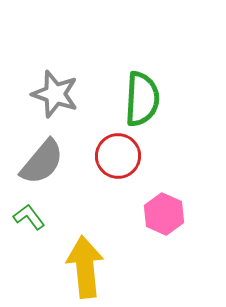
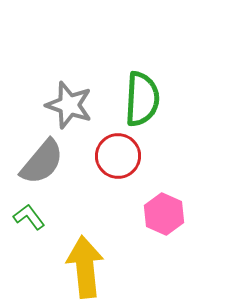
gray star: moved 14 px right, 11 px down
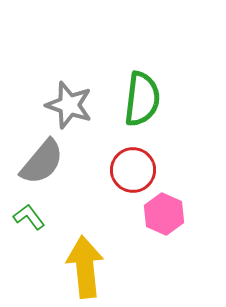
green semicircle: rotated 4 degrees clockwise
red circle: moved 15 px right, 14 px down
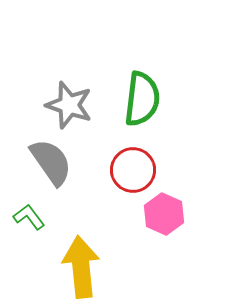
gray semicircle: moved 9 px right; rotated 75 degrees counterclockwise
yellow arrow: moved 4 px left
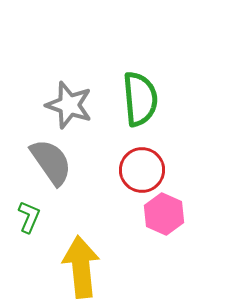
green semicircle: moved 2 px left; rotated 12 degrees counterclockwise
red circle: moved 9 px right
green L-shape: rotated 60 degrees clockwise
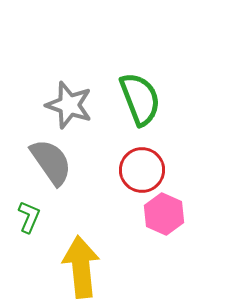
green semicircle: rotated 16 degrees counterclockwise
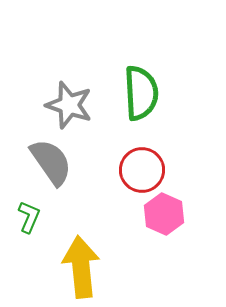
green semicircle: moved 1 px right, 6 px up; rotated 18 degrees clockwise
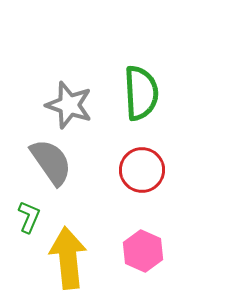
pink hexagon: moved 21 px left, 37 px down
yellow arrow: moved 13 px left, 9 px up
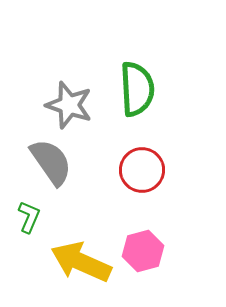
green semicircle: moved 4 px left, 4 px up
pink hexagon: rotated 21 degrees clockwise
yellow arrow: moved 13 px right, 4 px down; rotated 60 degrees counterclockwise
